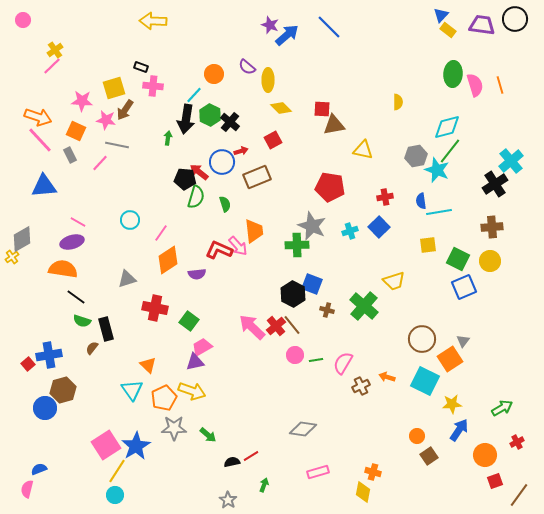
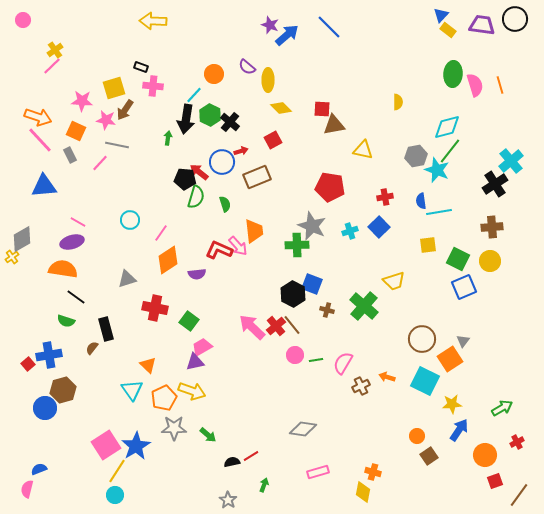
green semicircle at (82, 321): moved 16 px left
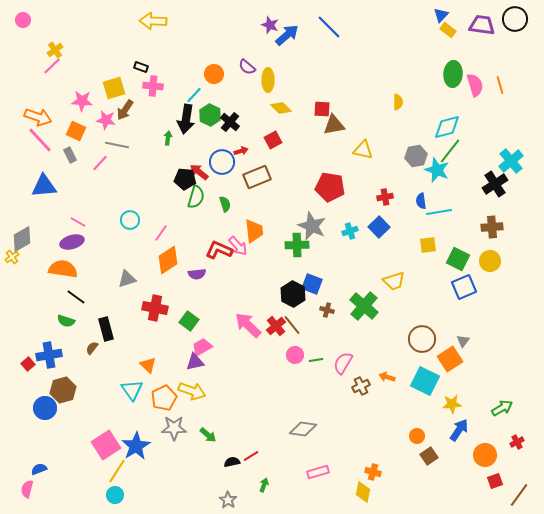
pink arrow at (252, 327): moved 4 px left, 2 px up
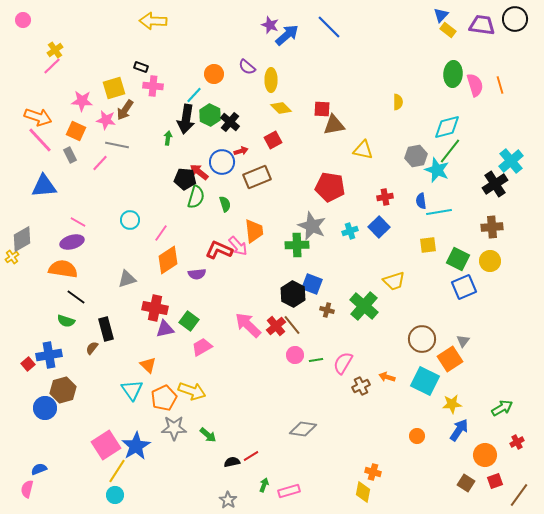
yellow ellipse at (268, 80): moved 3 px right
purple triangle at (195, 362): moved 30 px left, 33 px up
brown square at (429, 456): moved 37 px right, 27 px down; rotated 24 degrees counterclockwise
pink rectangle at (318, 472): moved 29 px left, 19 px down
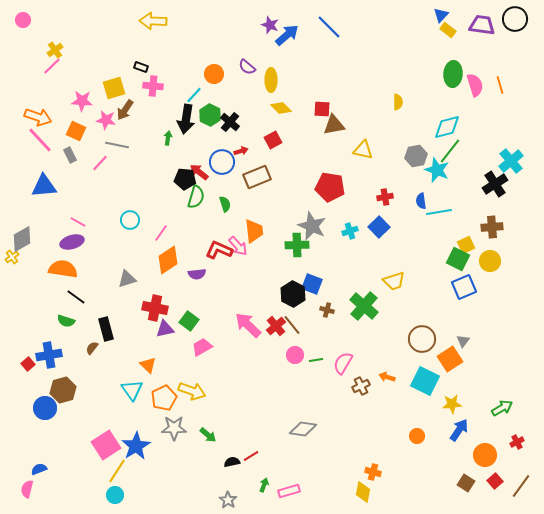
yellow square at (428, 245): moved 38 px right; rotated 18 degrees counterclockwise
red square at (495, 481): rotated 21 degrees counterclockwise
brown line at (519, 495): moved 2 px right, 9 px up
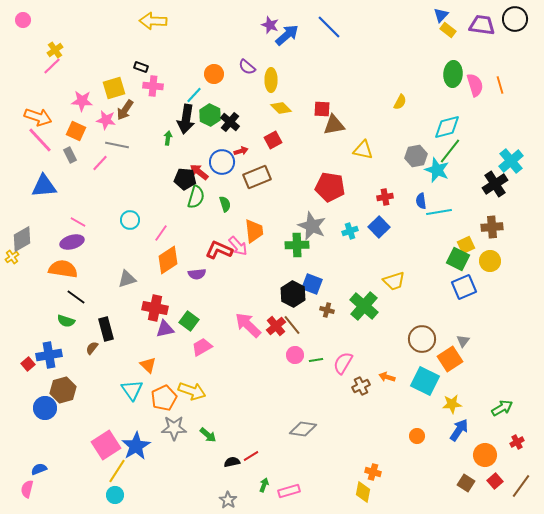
yellow semicircle at (398, 102): moved 2 px right; rotated 28 degrees clockwise
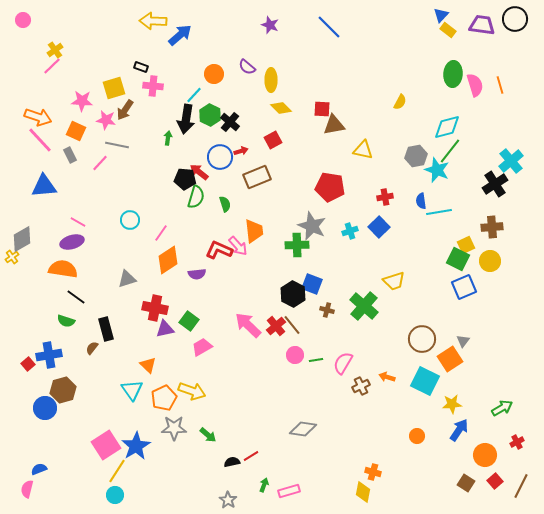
blue arrow at (287, 35): moved 107 px left
blue circle at (222, 162): moved 2 px left, 5 px up
brown line at (521, 486): rotated 10 degrees counterclockwise
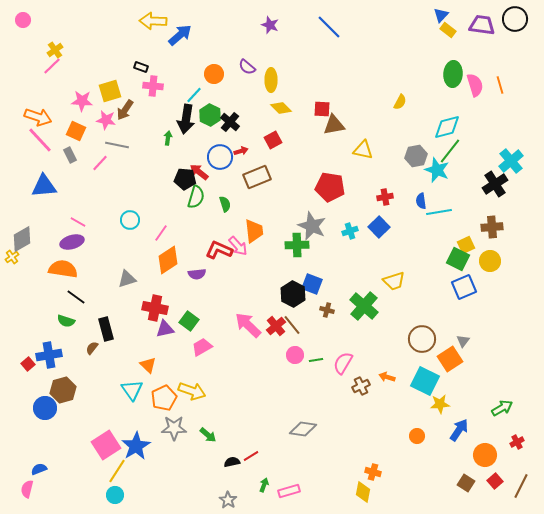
yellow square at (114, 88): moved 4 px left, 3 px down
yellow star at (452, 404): moved 12 px left
